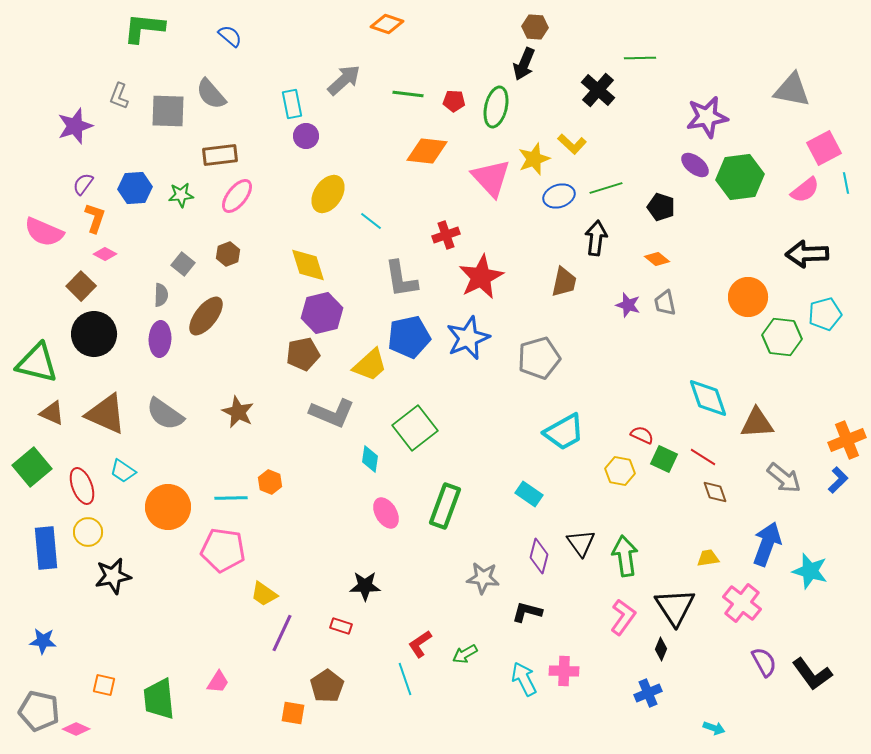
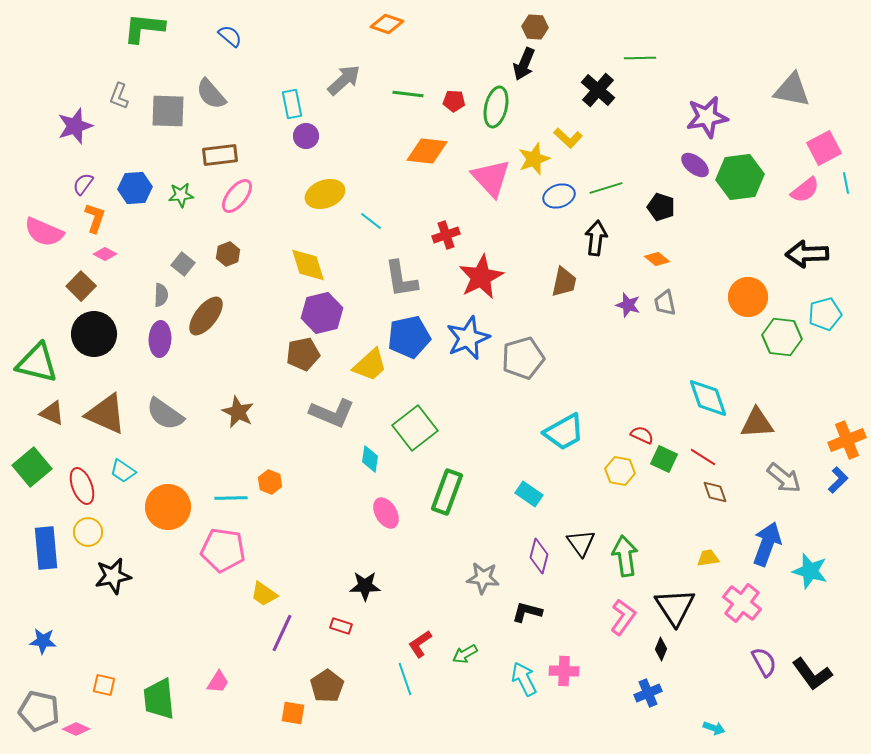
yellow L-shape at (572, 144): moved 4 px left, 6 px up
yellow ellipse at (328, 194): moved 3 px left; rotated 36 degrees clockwise
gray pentagon at (539, 358): moved 16 px left
green rectangle at (445, 506): moved 2 px right, 14 px up
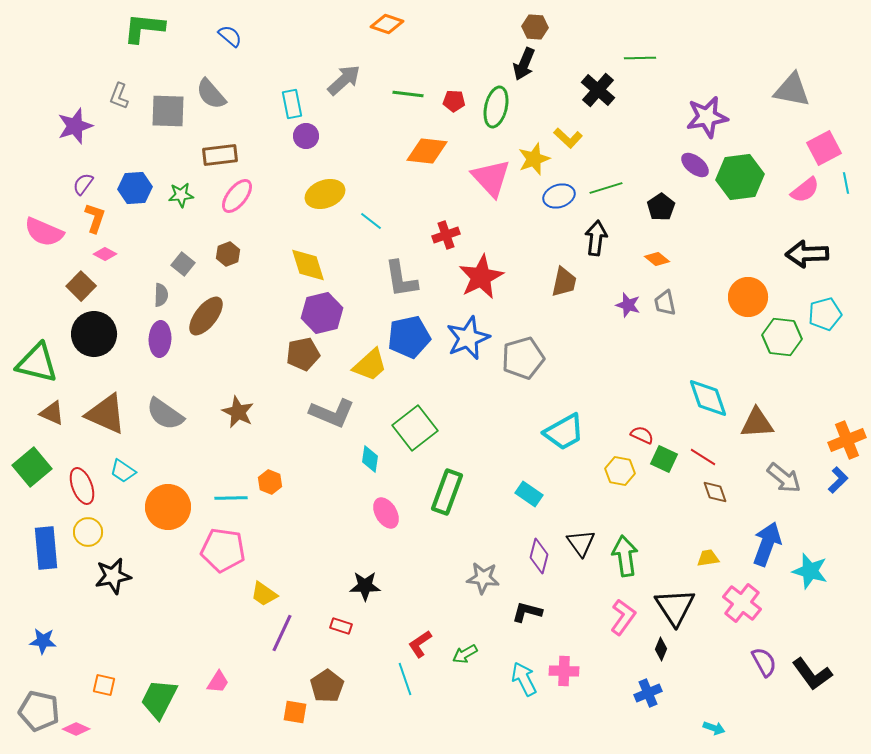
black pentagon at (661, 207): rotated 20 degrees clockwise
green trapezoid at (159, 699): rotated 33 degrees clockwise
orange square at (293, 713): moved 2 px right, 1 px up
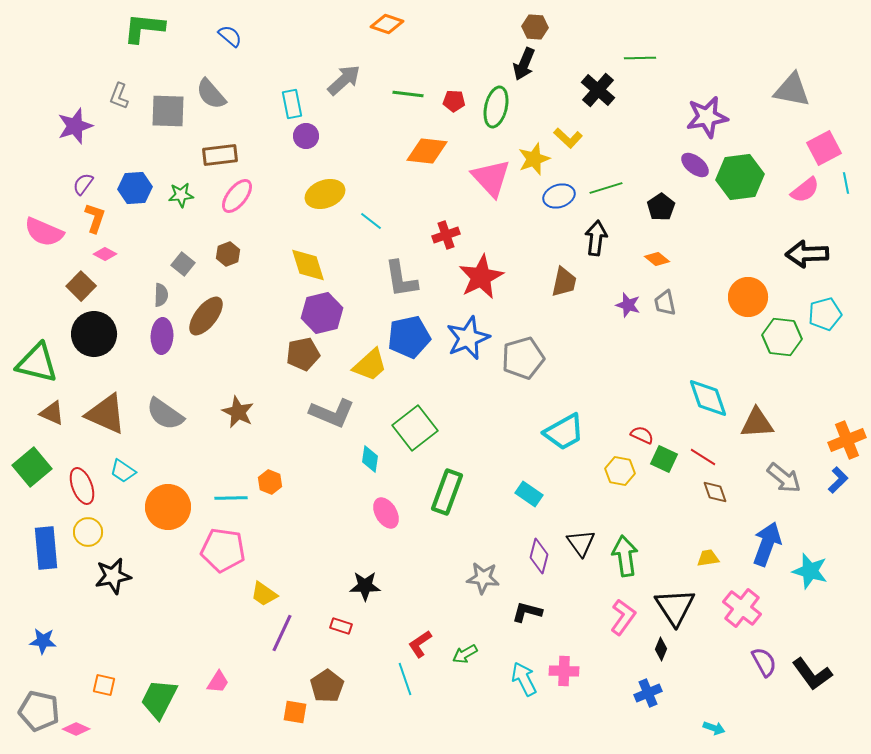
purple ellipse at (160, 339): moved 2 px right, 3 px up
pink cross at (742, 603): moved 5 px down
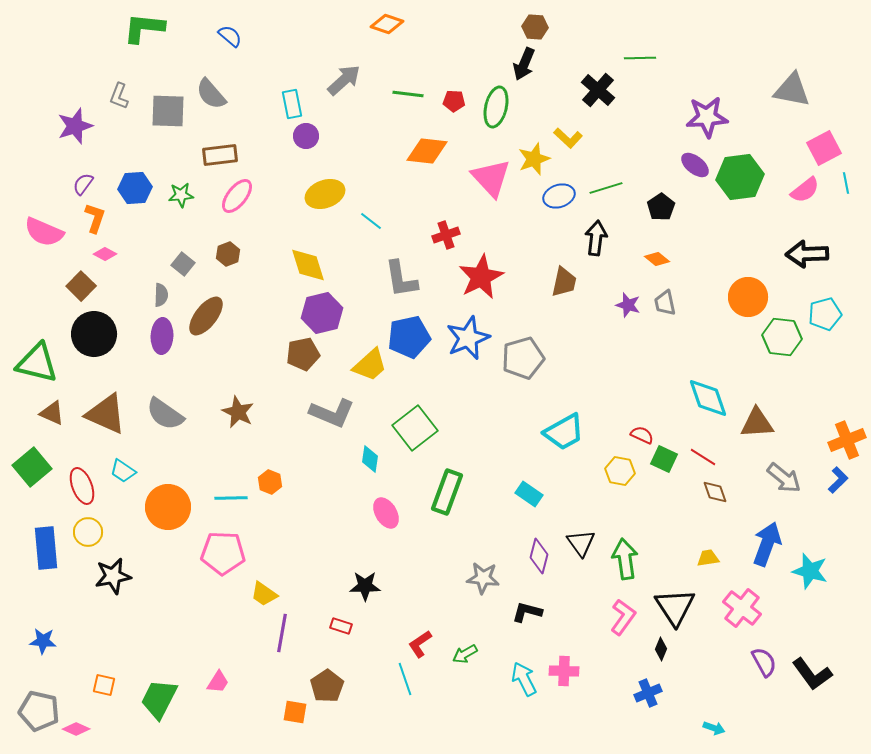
purple star at (707, 117): rotated 6 degrees clockwise
pink pentagon at (223, 550): moved 3 px down; rotated 6 degrees counterclockwise
green arrow at (625, 556): moved 3 px down
purple line at (282, 633): rotated 15 degrees counterclockwise
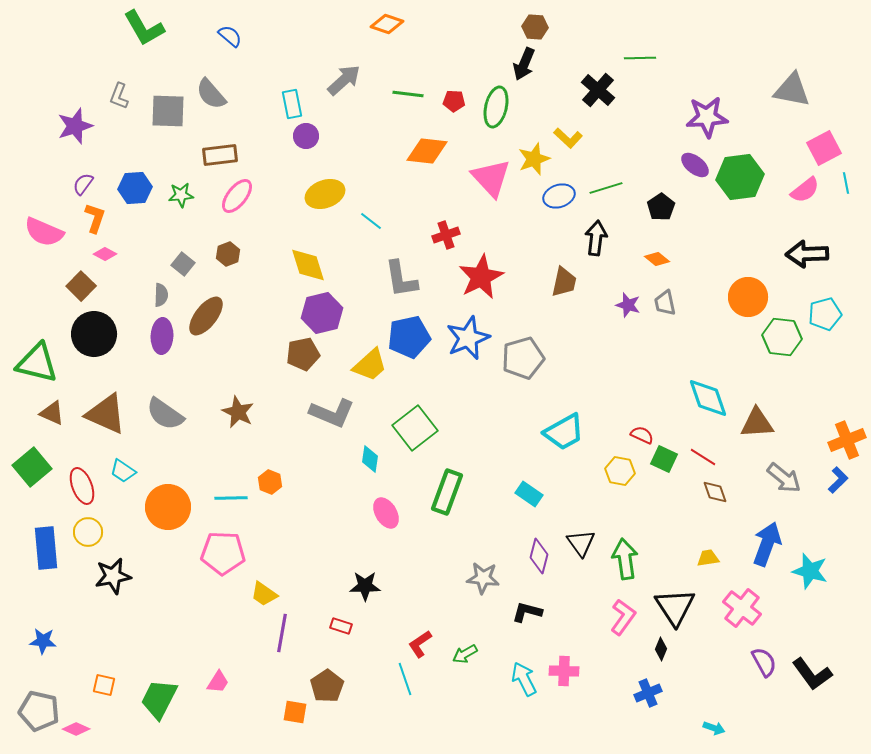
green L-shape at (144, 28): rotated 126 degrees counterclockwise
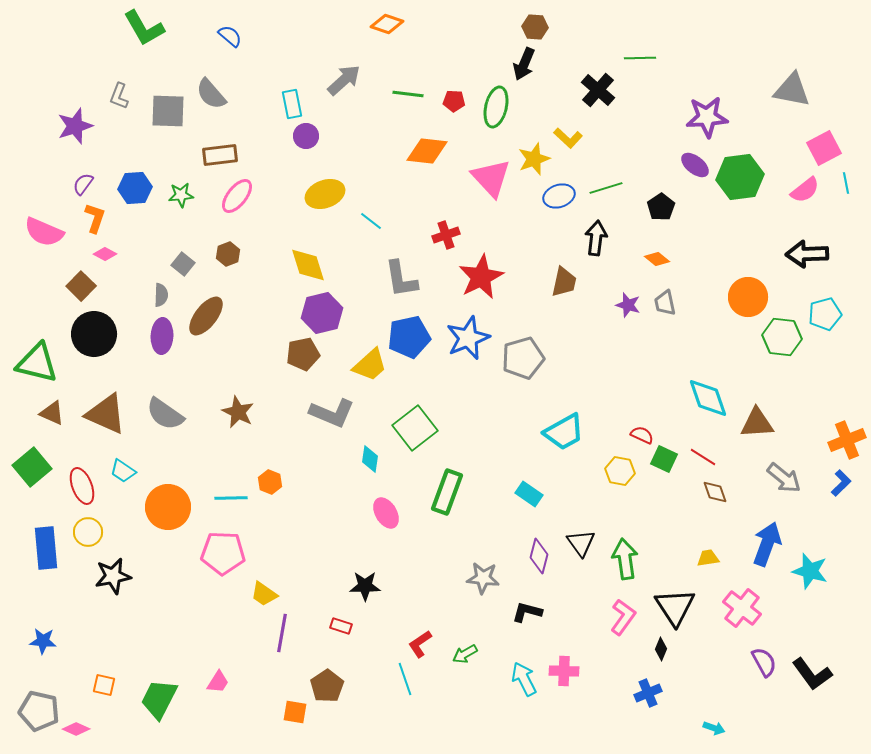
blue L-shape at (838, 480): moved 3 px right, 3 px down
